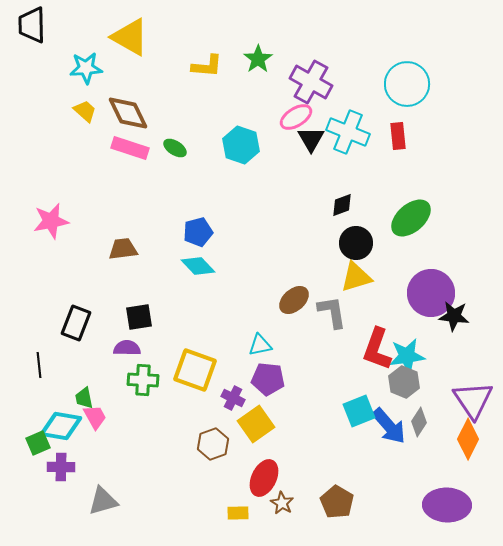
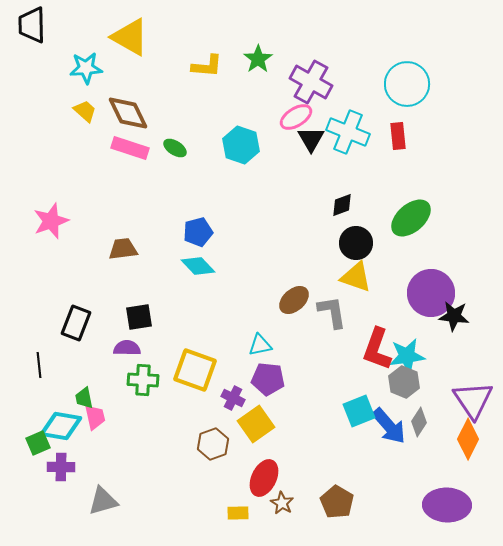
pink star at (51, 221): rotated 9 degrees counterclockwise
yellow triangle at (356, 277): rotated 36 degrees clockwise
pink trapezoid at (95, 417): rotated 16 degrees clockwise
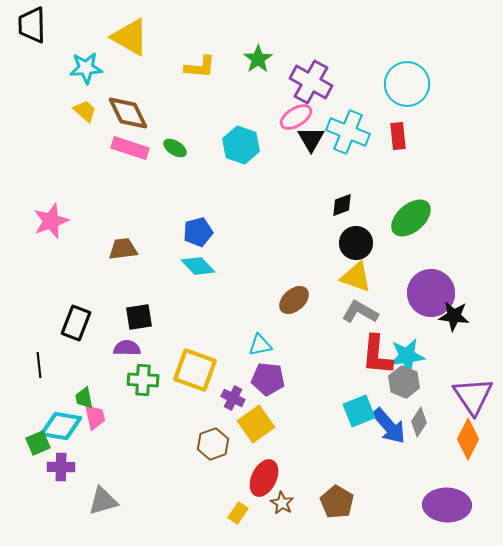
yellow L-shape at (207, 66): moved 7 px left, 1 px down
gray L-shape at (332, 312): moved 28 px right; rotated 51 degrees counterclockwise
red L-shape at (377, 349): moved 6 px down; rotated 15 degrees counterclockwise
purple triangle at (473, 400): moved 4 px up
yellow rectangle at (238, 513): rotated 55 degrees counterclockwise
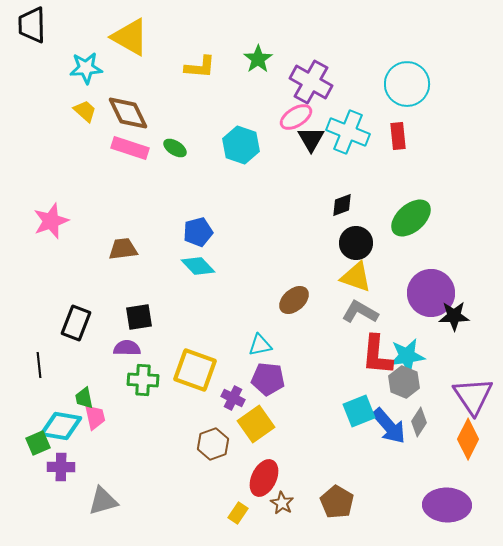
black star at (454, 316): rotated 8 degrees counterclockwise
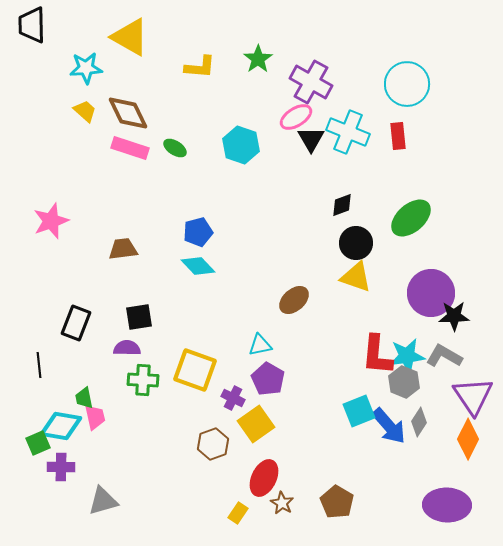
gray L-shape at (360, 312): moved 84 px right, 44 px down
purple pentagon at (268, 379): rotated 24 degrees clockwise
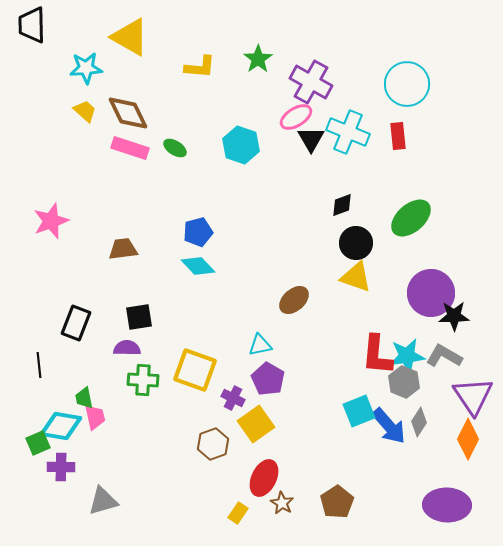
brown pentagon at (337, 502): rotated 8 degrees clockwise
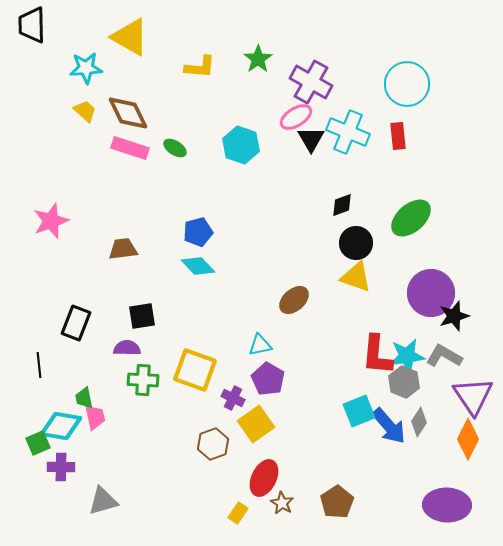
black star at (454, 316): rotated 16 degrees counterclockwise
black square at (139, 317): moved 3 px right, 1 px up
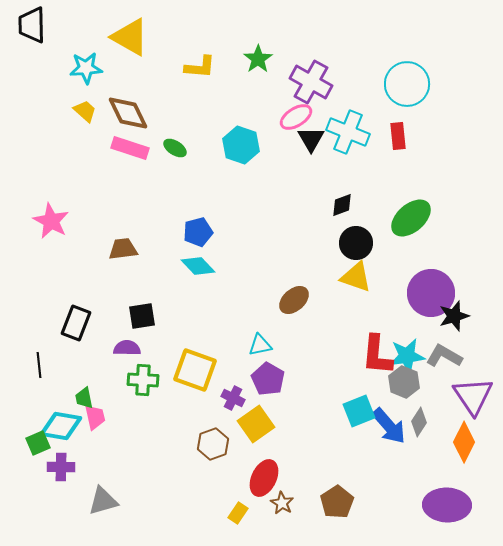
pink star at (51, 221): rotated 24 degrees counterclockwise
orange diamond at (468, 439): moved 4 px left, 3 px down
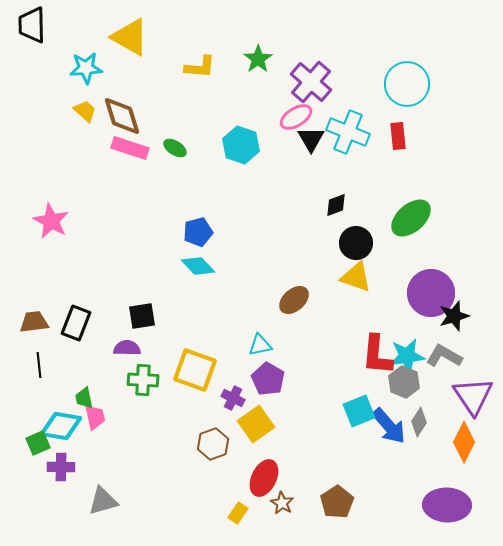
purple cross at (311, 82): rotated 12 degrees clockwise
brown diamond at (128, 113): moved 6 px left, 3 px down; rotated 9 degrees clockwise
black diamond at (342, 205): moved 6 px left
brown trapezoid at (123, 249): moved 89 px left, 73 px down
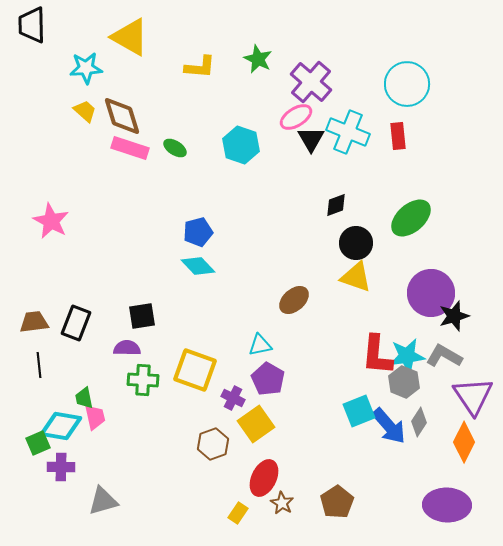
green star at (258, 59): rotated 12 degrees counterclockwise
